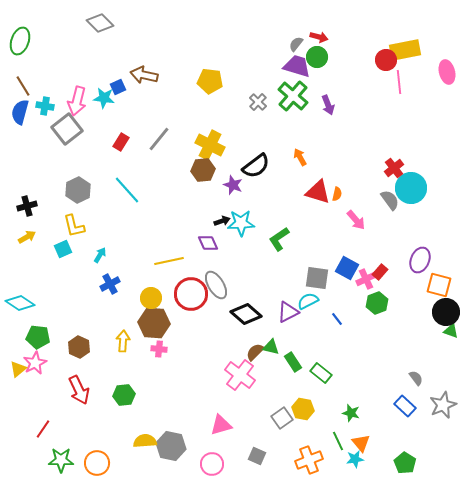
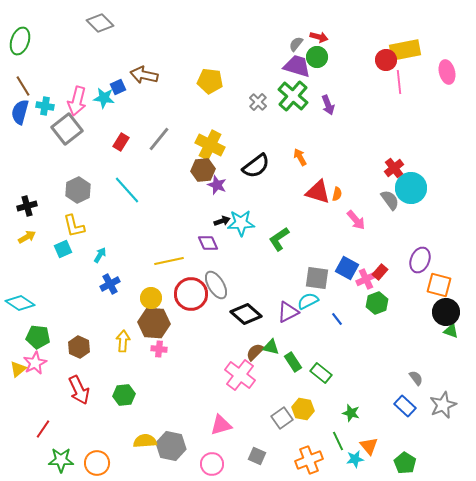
purple star at (233, 185): moved 16 px left
orange triangle at (361, 443): moved 8 px right, 3 px down
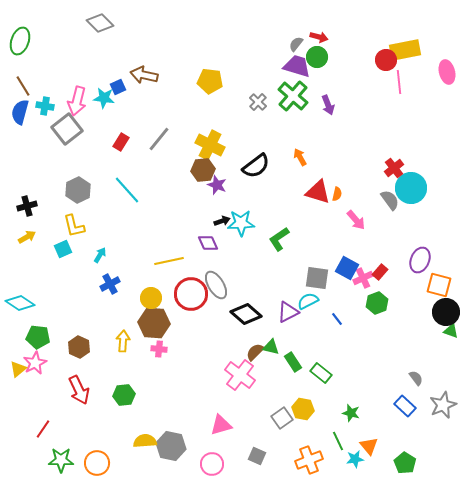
pink cross at (366, 279): moved 3 px left, 1 px up
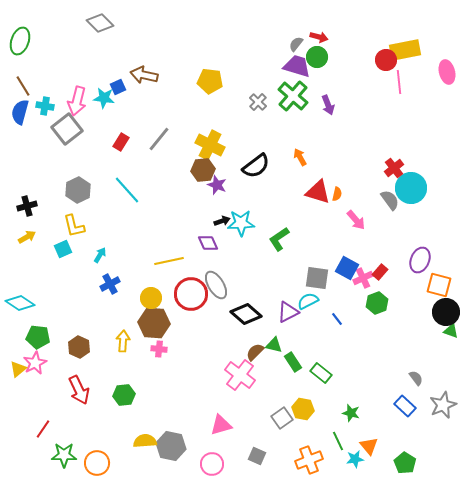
green triangle at (271, 347): moved 3 px right, 2 px up
green star at (61, 460): moved 3 px right, 5 px up
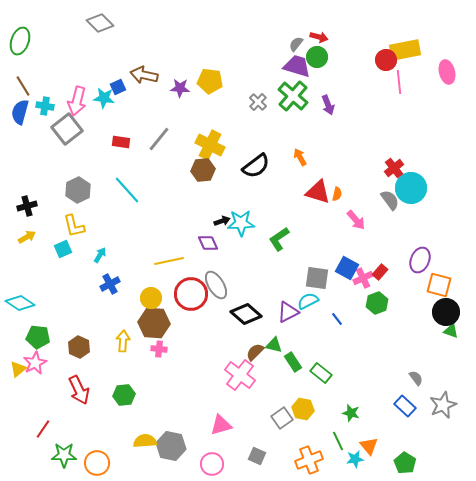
red rectangle at (121, 142): rotated 66 degrees clockwise
purple star at (217, 185): moved 37 px left, 97 px up; rotated 18 degrees counterclockwise
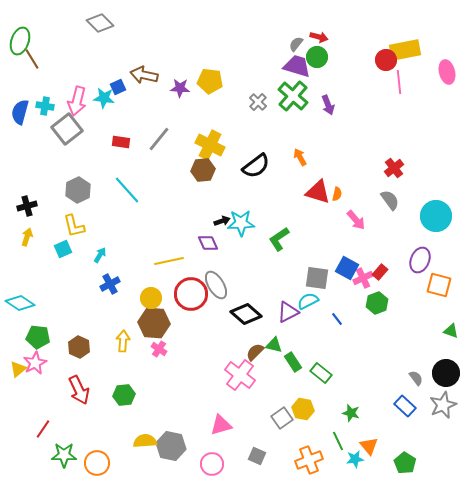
brown line at (23, 86): moved 9 px right, 27 px up
cyan circle at (411, 188): moved 25 px right, 28 px down
yellow arrow at (27, 237): rotated 42 degrees counterclockwise
black circle at (446, 312): moved 61 px down
pink cross at (159, 349): rotated 28 degrees clockwise
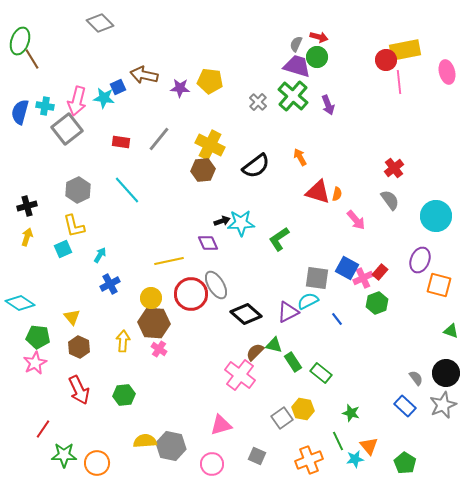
gray semicircle at (296, 44): rotated 14 degrees counterclockwise
yellow triangle at (18, 369): moved 54 px right, 52 px up; rotated 30 degrees counterclockwise
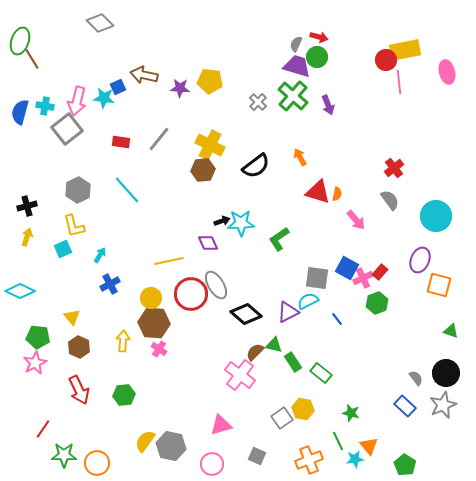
cyan diamond at (20, 303): moved 12 px up; rotated 8 degrees counterclockwise
yellow semicircle at (145, 441): rotated 50 degrees counterclockwise
green pentagon at (405, 463): moved 2 px down
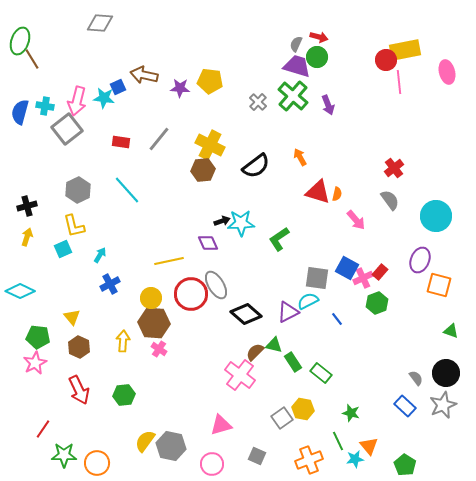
gray diamond at (100, 23): rotated 40 degrees counterclockwise
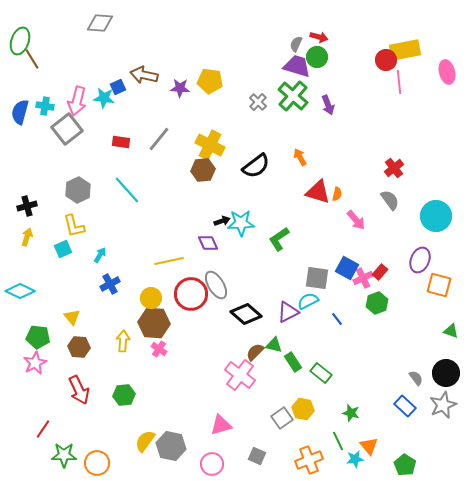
brown hexagon at (79, 347): rotated 20 degrees counterclockwise
